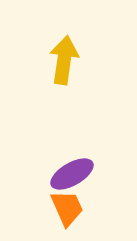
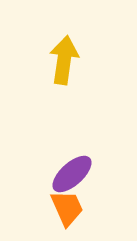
purple ellipse: rotated 12 degrees counterclockwise
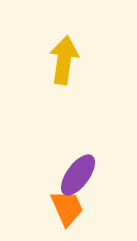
purple ellipse: moved 6 px right, 1 px down; rotated 12 degrees counterclockwise
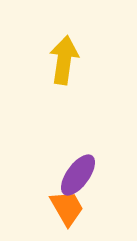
orange trapezoid: rotated 6 degrees counterclockwise
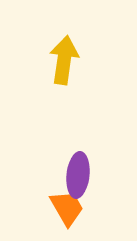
purple ellipse: rotated 30 degrees counterclockwise
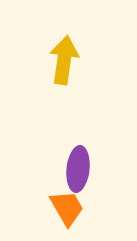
purple ellipse: moved 6 px up
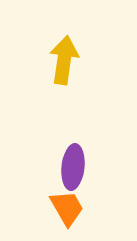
purple ellipse: moved 5 px left, 2 px up
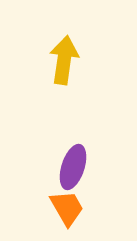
purple ellipse: rotated 12 degrees clockwise
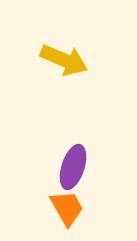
yellow arrow: rotated 105 degrees clockwise
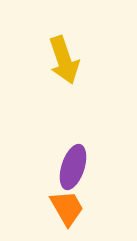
yellow arrow: rotated 48 degrees clockwise
